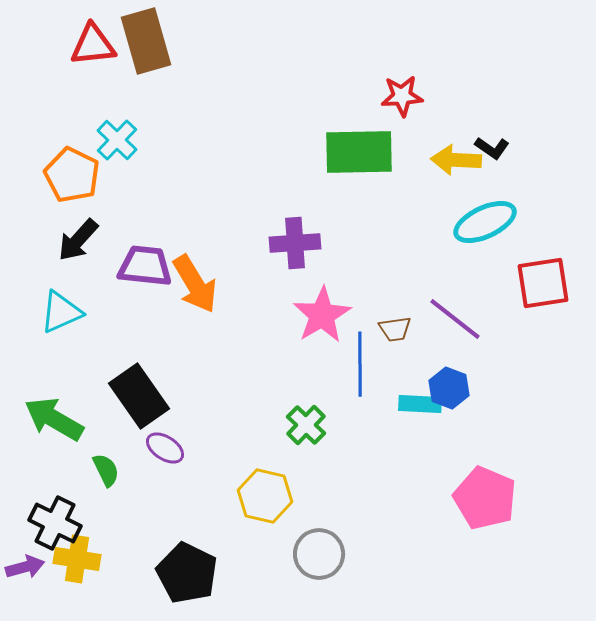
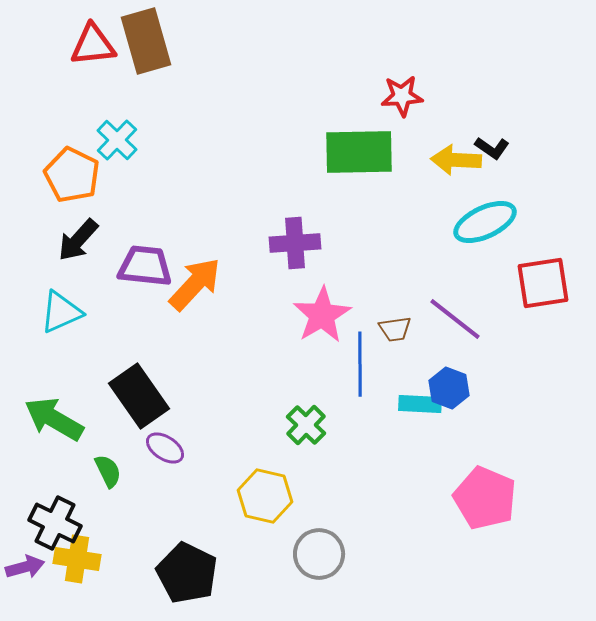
orange arrow: rotated 106 degrees counterclockwise
green semicircle: moved 2 px right, 1 px down
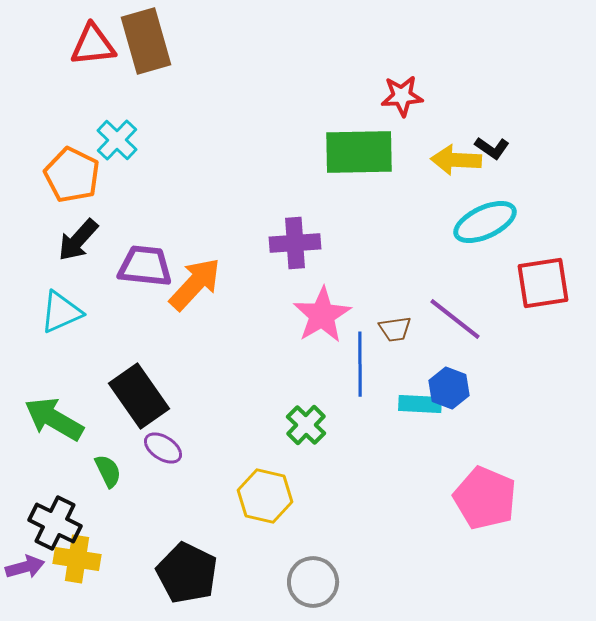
purple ellipse: moved 2 px left
gray circle: moved 6 px left, 28 px down
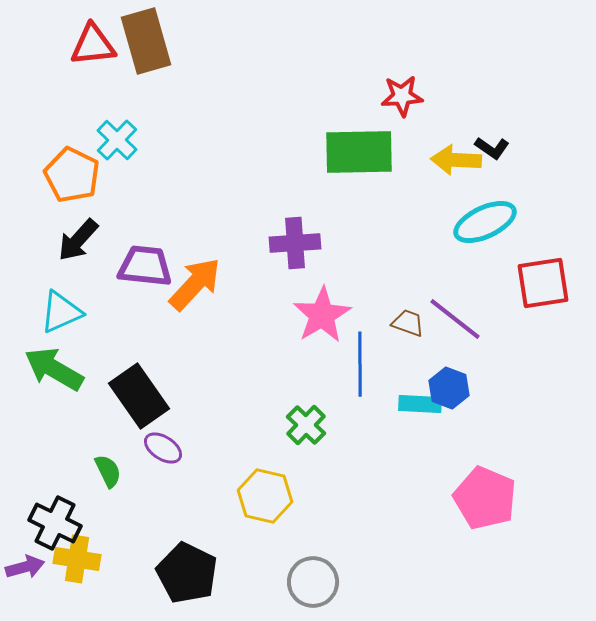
brown trapezoid: moved 13 px right, 6 px up; rotated 152 degrees counterclockwise
green arrow: moved 50 px up
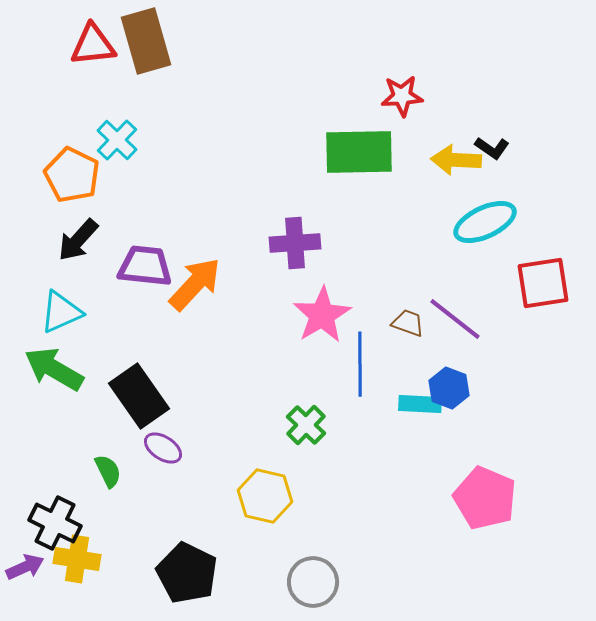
purple arrow: rotated 9 degrees counterclockwise
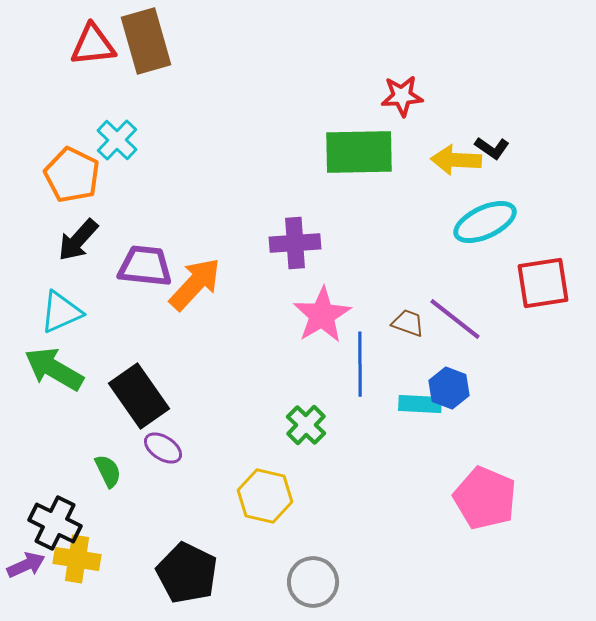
purple arrow: moved 1 px right, 2 px up
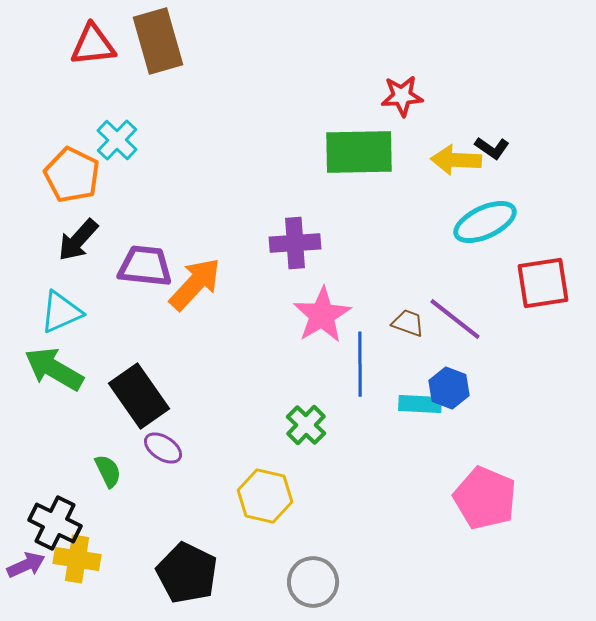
brown rectangle: moved 12 px right
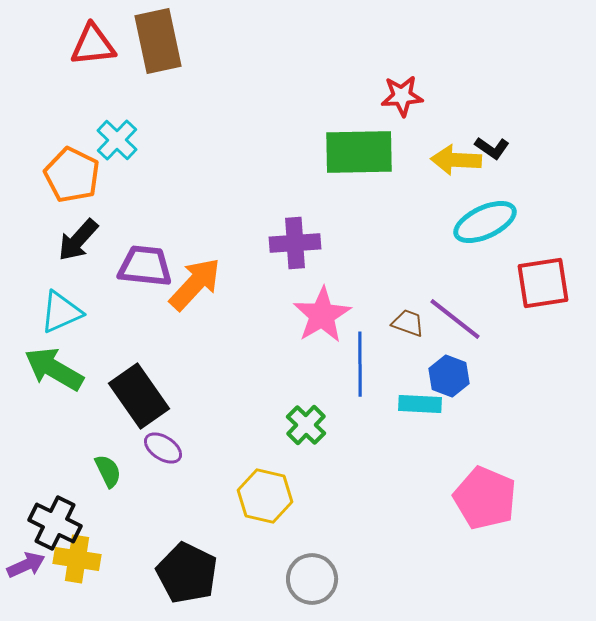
brown rectangle: rotated 4 degrees clockwise
blue hexagon: moved 12 px up
gray circle: moved 1 px left, 3 px up
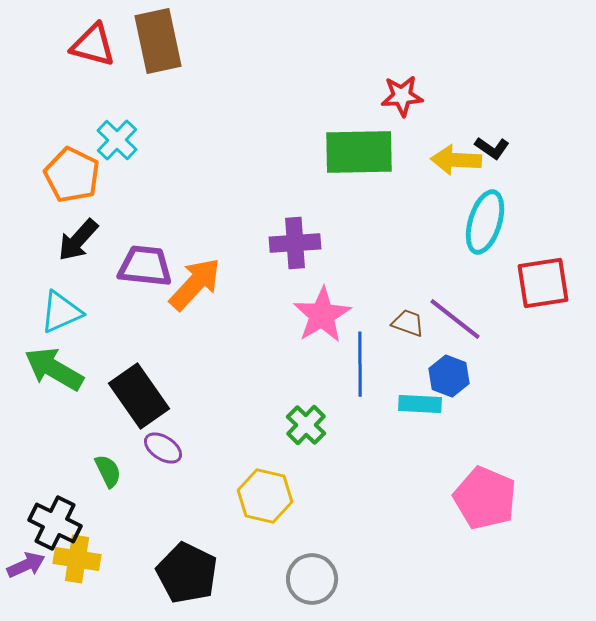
red triangle: rotated 21 degrees clockwise
cyan ellipse: rotated 48 degrees counterclockwise
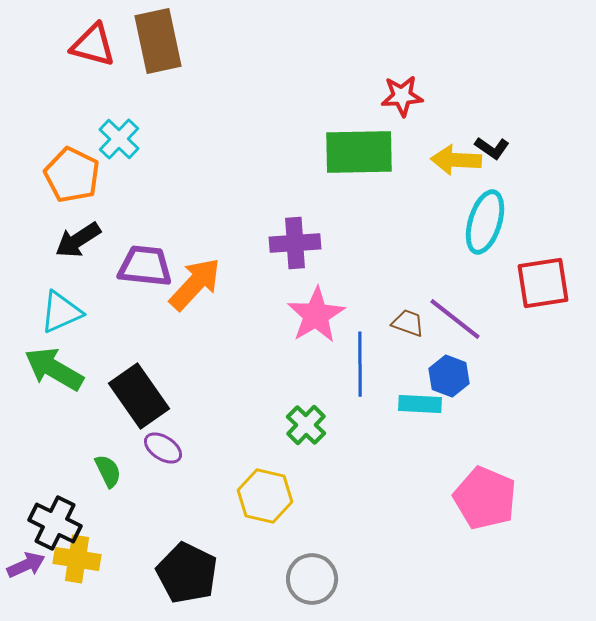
cyan cross: moved 2 px right, 1 px up
black arrow: rotated 15 degrees clockwise
pink star: moved 6 px left
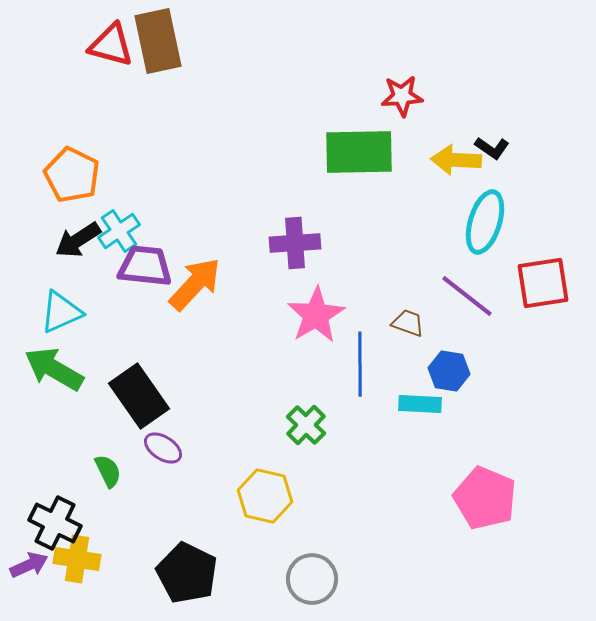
red triangle: moved 18 px right
cyan cross: moved 92 px down; rotated 12 degrees clockwise
purple line: moved 12 px right, 23 px up
blue hexagon: moved 5 px up; rotated 12 degrees counterclockwise
purple arrow: moved 3 px right
